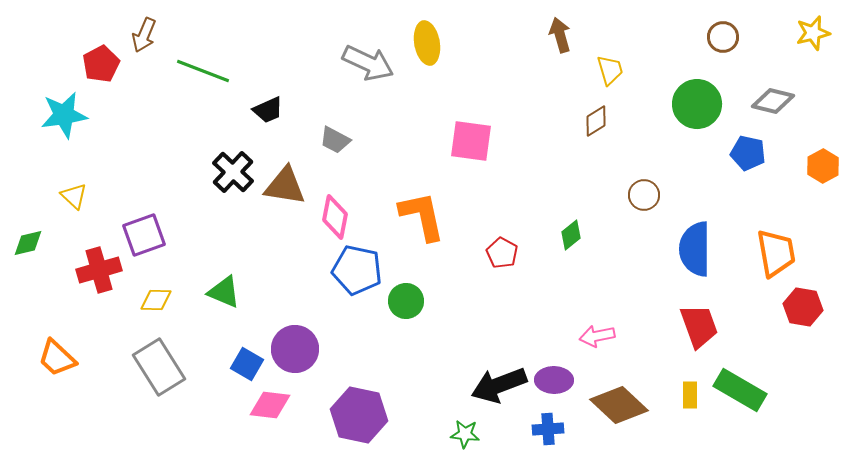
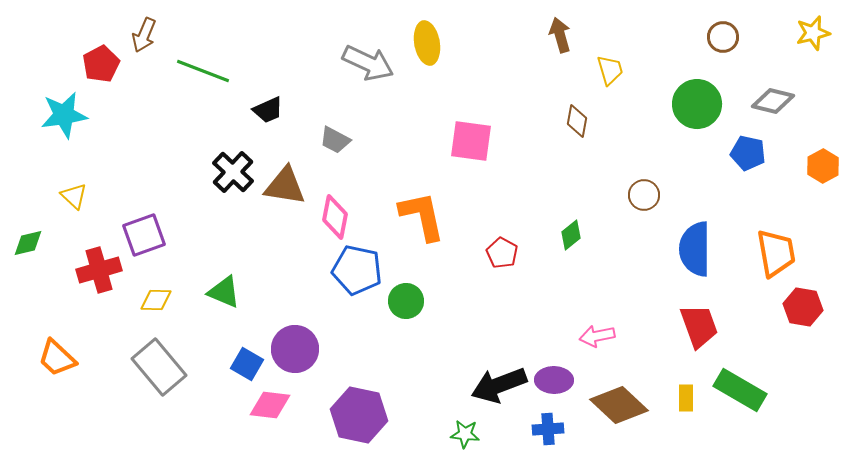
brown diamond at (596, 121): moved 19 px left; rotated 48 degrees counterclockwise
gray rectangle at (159, 367): rotated 8 degrees counterclockwise
yellow rectangle at (690, 395): moved 4 px left, 3 px down
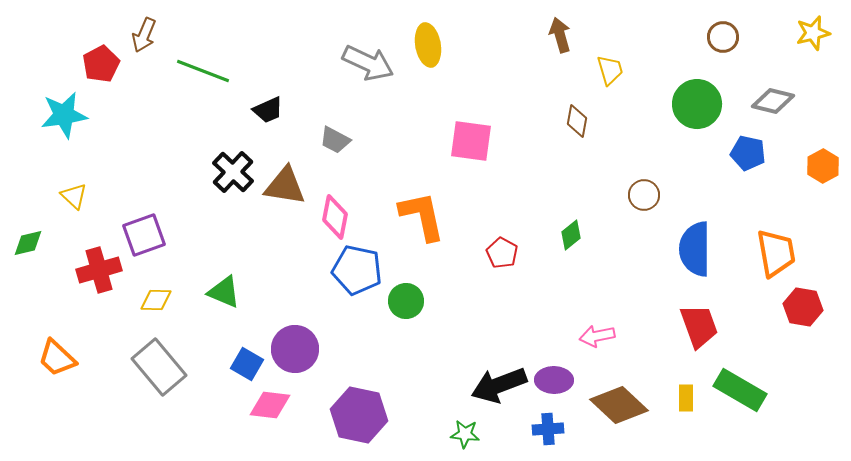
yellow ellipse at (427, 43): moved 1 px right, 2 px down
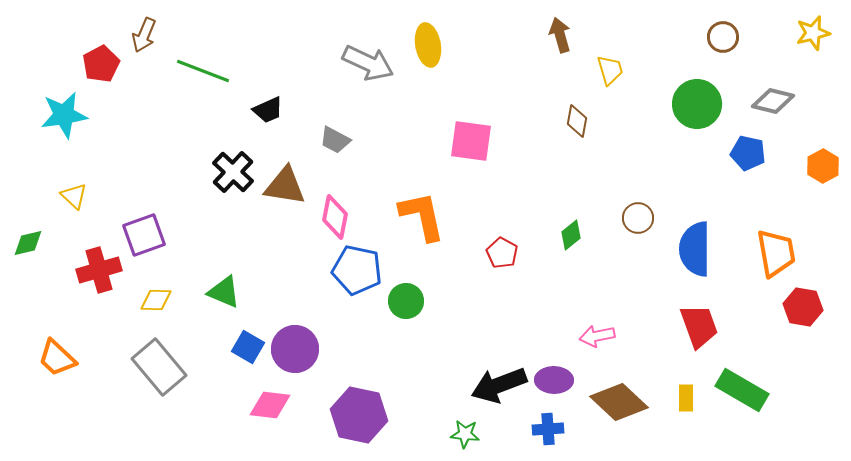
brown circle at (644, 195): moved 6 px left, 23 px down
blue square at (247, 364): moved 1 px right, 17 px up
green rectangle at (740, 390): moved 2 px right
brown diamond at (619, 405): moved 3 px up
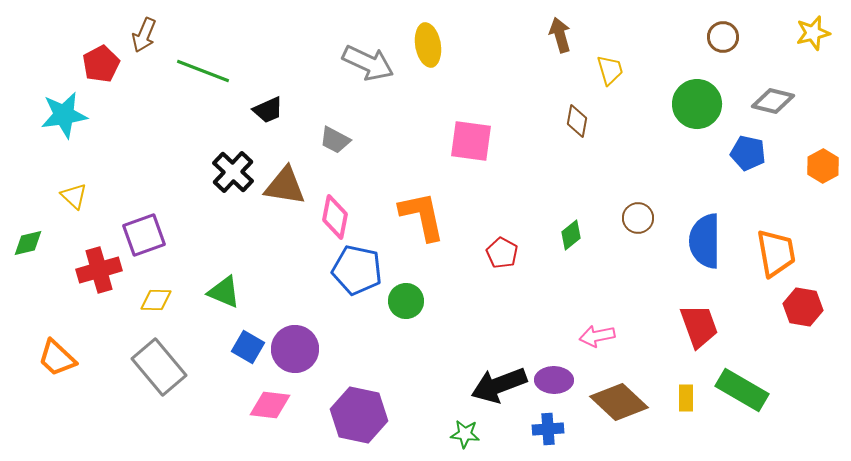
blue semicircle at (695, 249): moved 10 px right, 8 px up
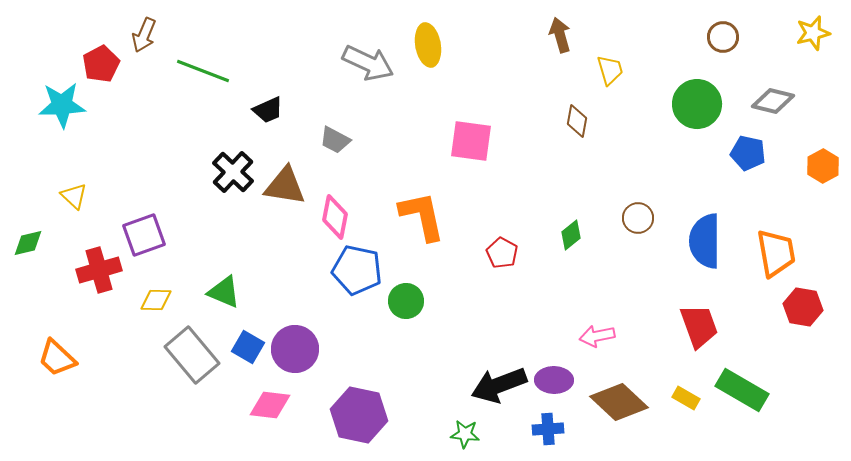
cyan star at (64, 115): moved 2 px left, 10 px up; rotated 6 degrees clockwise
gray rectangle at (159, 367): moved 33 px right, 12 px up
yellow rectangle at (686, 398): rotated 60 degrees counterclockwise
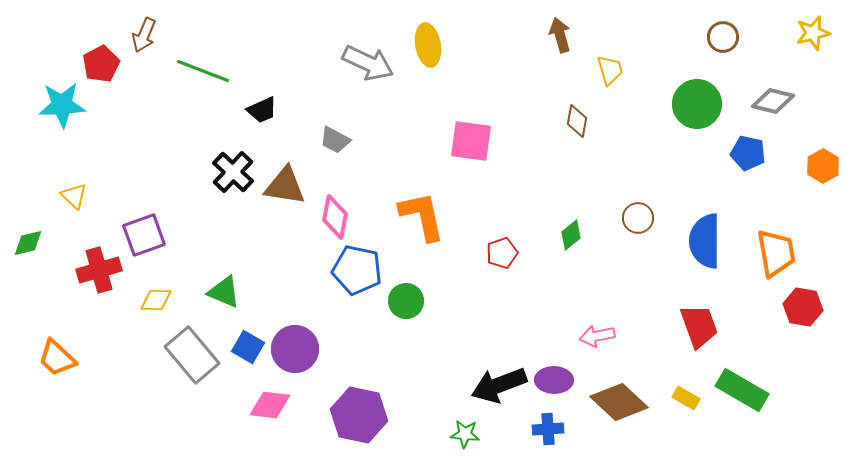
black trapezoid at (268, 110): moved 6 px left
red pentagon at (502, 253): rotated 24 degrees clockwise
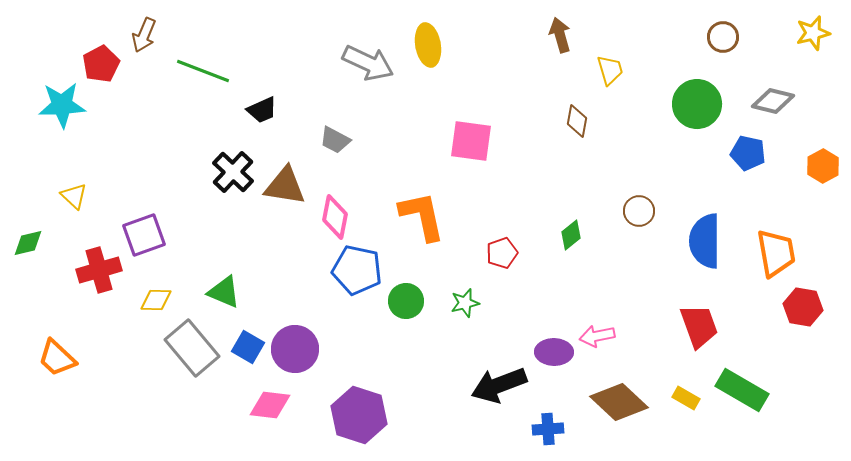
brown circle at (638, 218): moved 1 px right, 7 px up
gray rectangle at (192, 355): moved 7 px up
purple ellipse at (554, 380): moved 28 px up
purple hexagon at (359, 415): rotated 6 degrees clockwise
green star at (465, 434): moved 131 px up; rotated 20 degrees counterclockwise
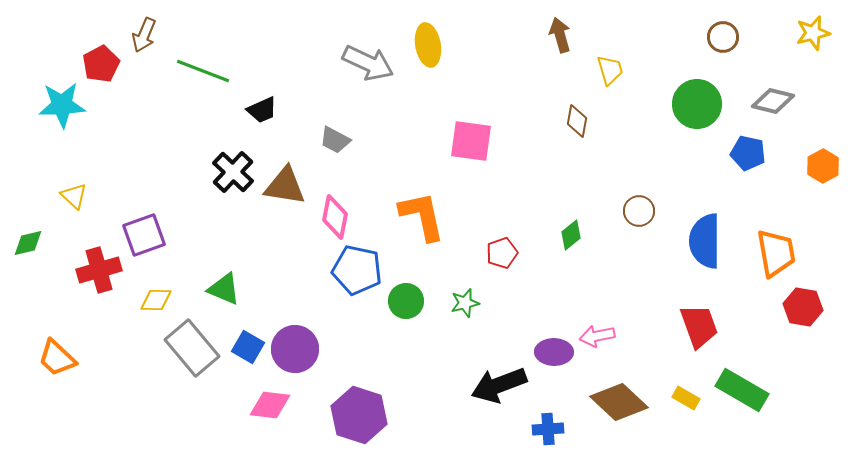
green triangle at (224, 292): moved 3 px up
